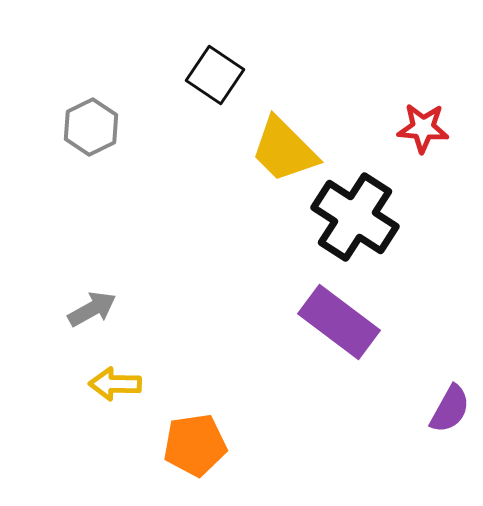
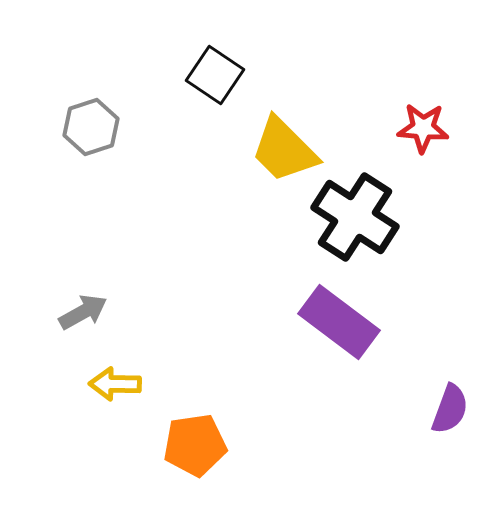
gray hexagon: rotated 8 degrees clockwise
gray arrow: moved 9 px left, 3 px down
purple semicircle: rotated 9 degrees counterclockwise
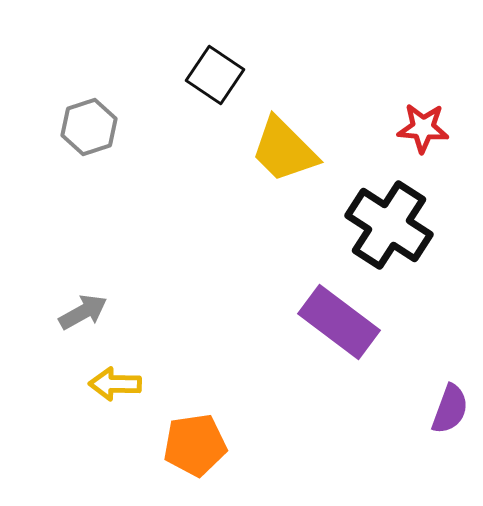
gray hexagon: moved 2 px left
black cross: moved 34 px right, 8 px down
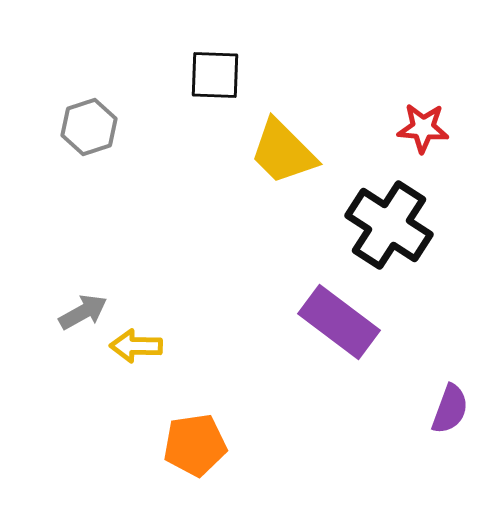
black square: rotated 32 degrees counterclockwise
yellow trapezoid: moved 1 px left, 2 px down
yellow arrow: moved 21 px right, 38 px up
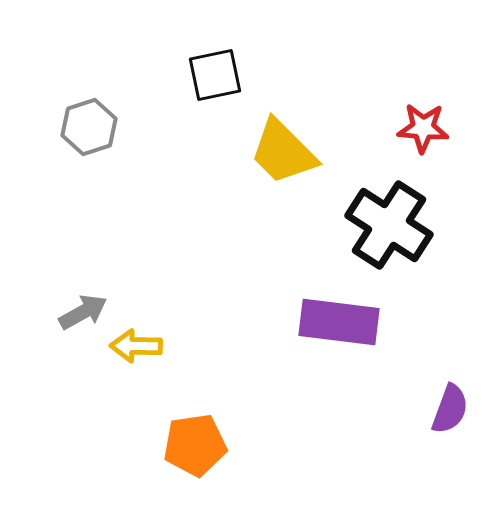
black square: rotated 14 degrees counterclockwise
purple rectangle: rotated 30 degrees counterclockwise
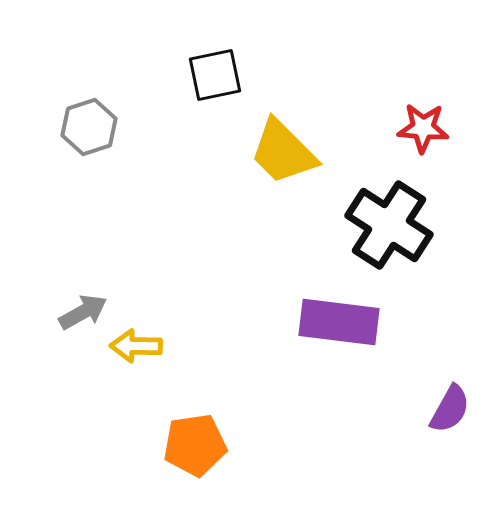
purple semicircle: rotated 9 degrees clockwise
